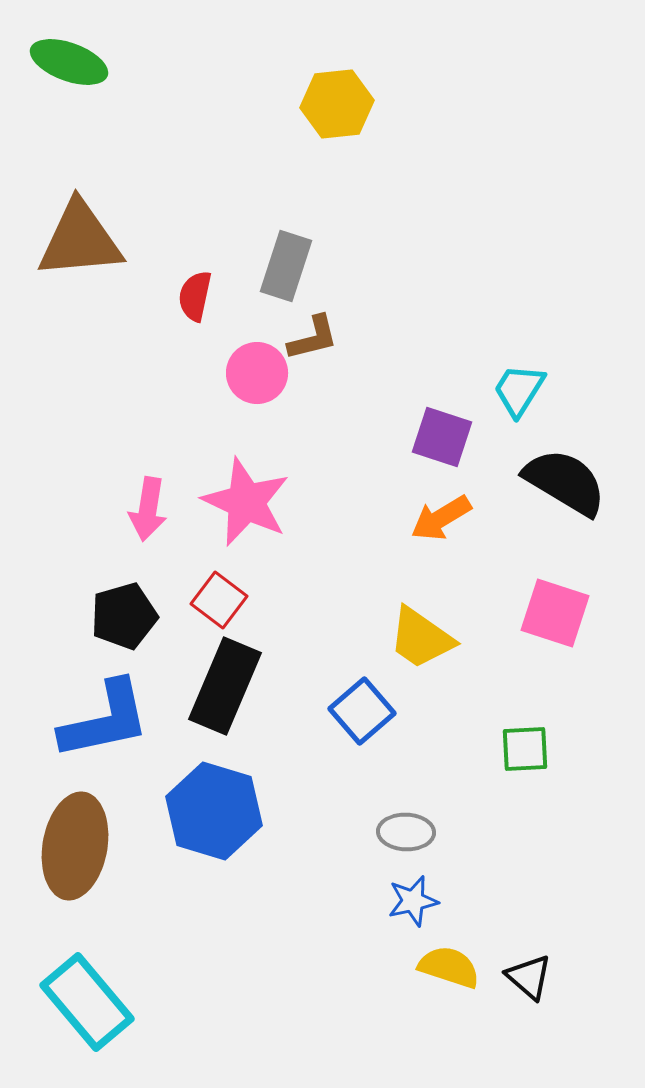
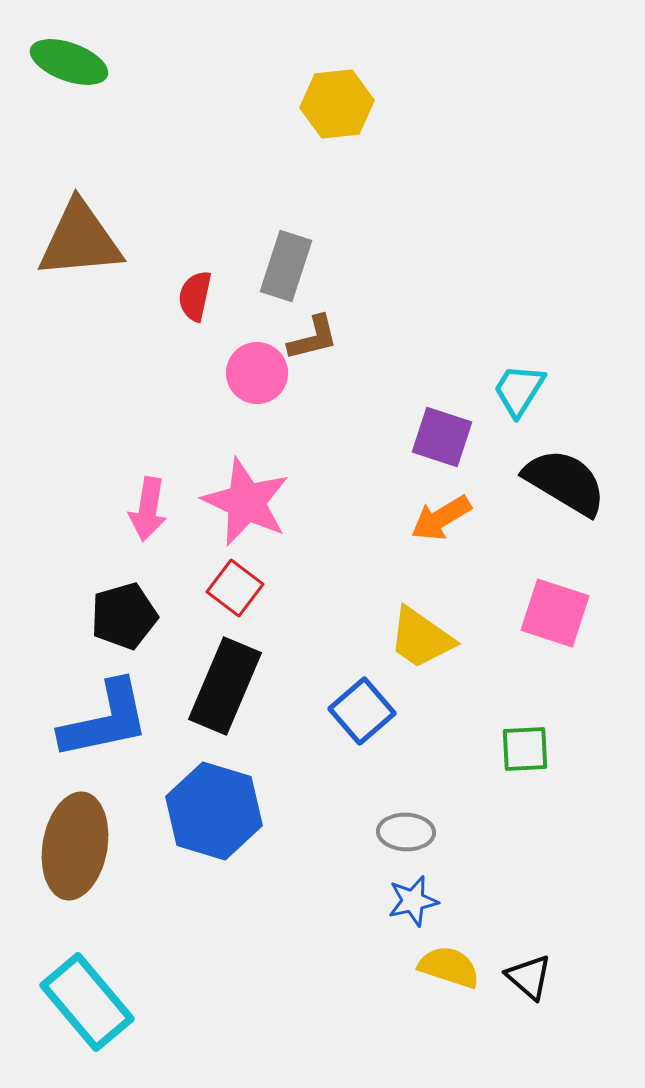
red square: moved 16 px right, 12 px up
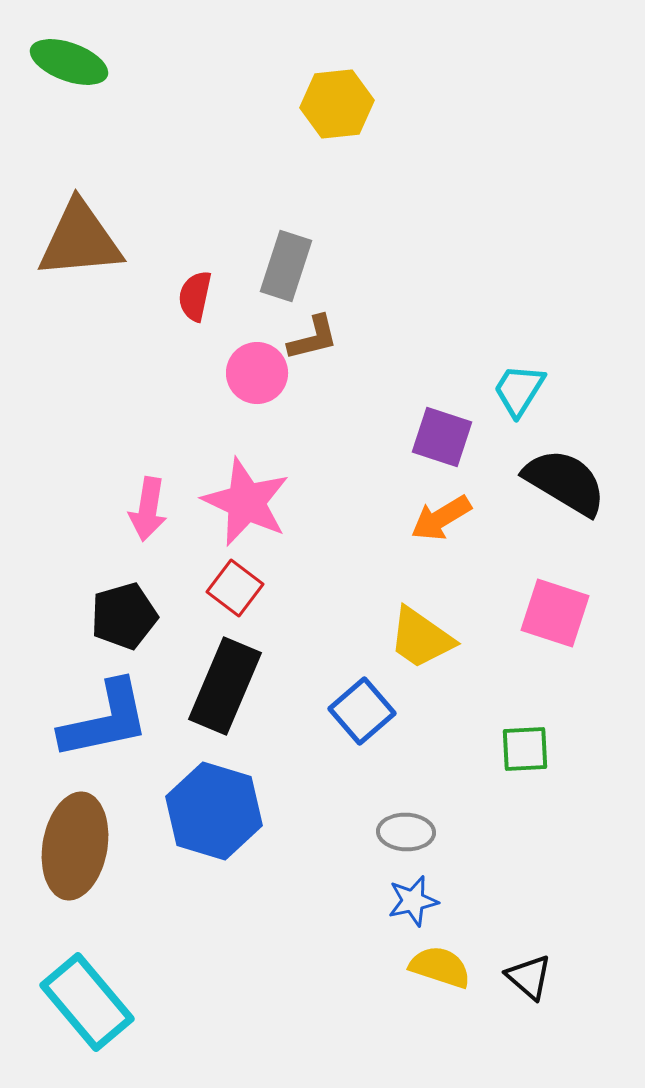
yellow semicircle: moved 9 px left
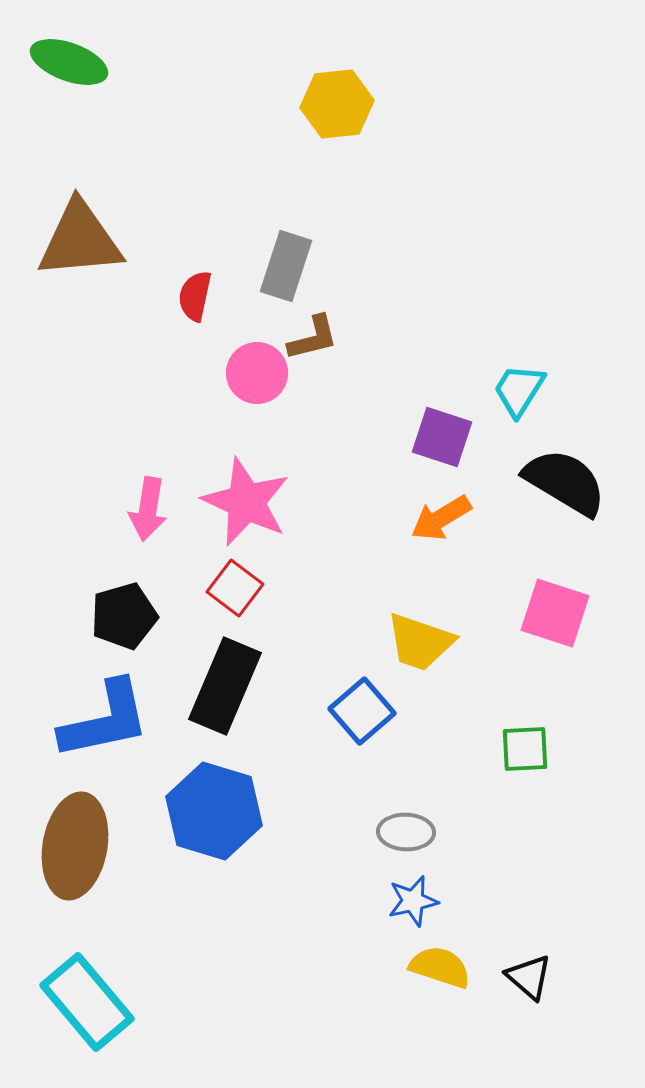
yellow trapezoid: moved 1 px left, 4 px down; rotated 16 degrees counterclockwise
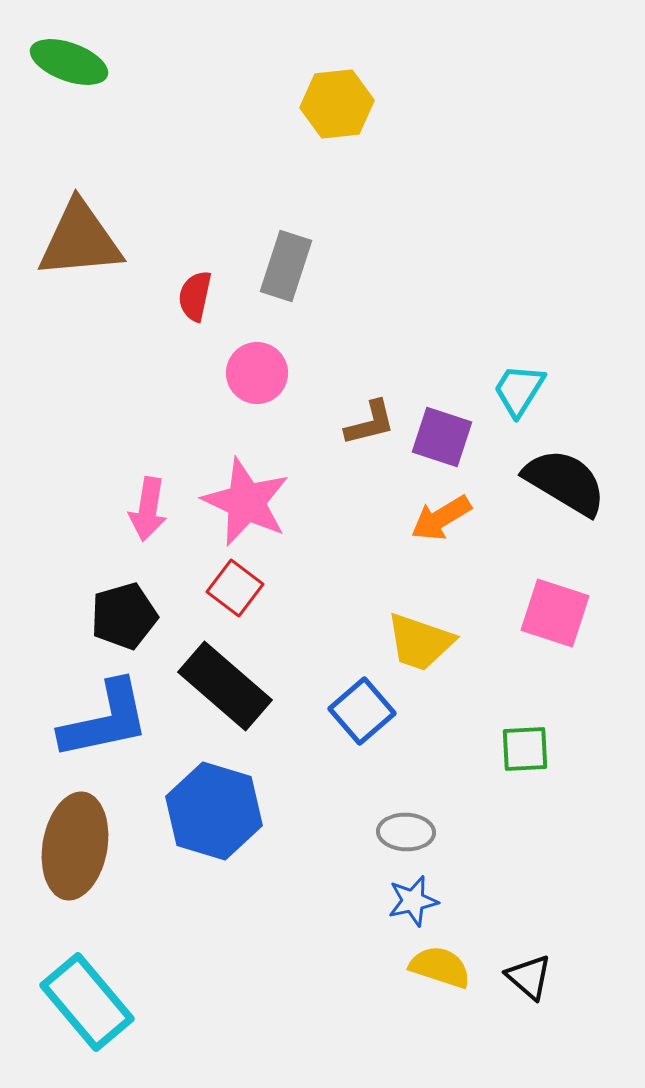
brown L-shape: moved 57 px right, 85 px down
black rectangle: rotated 72 degrees counterclockwise
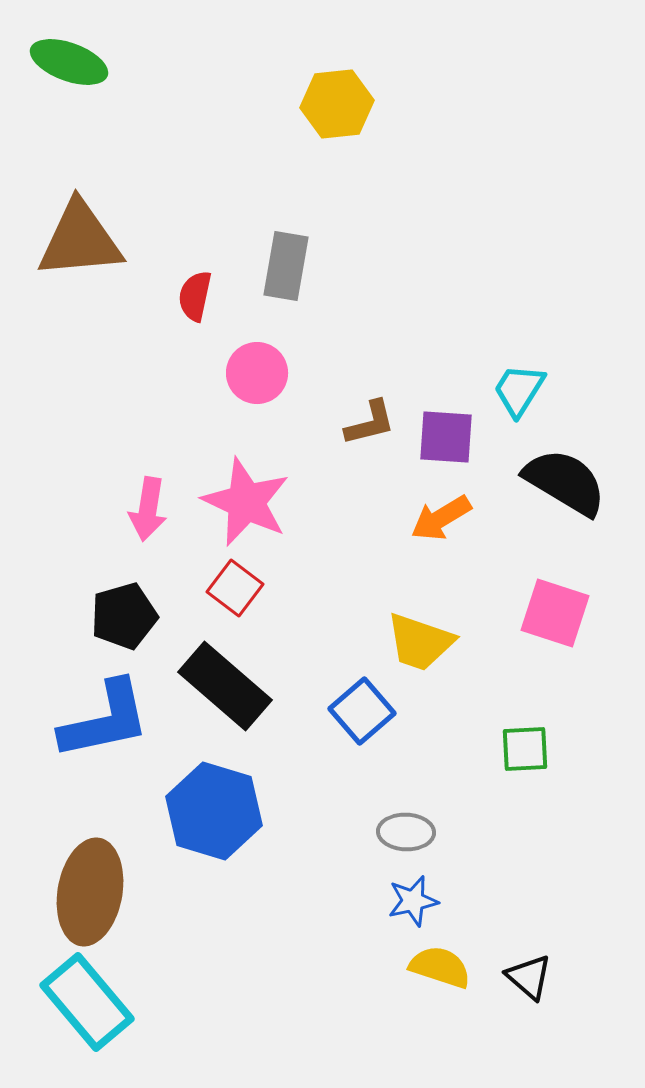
gray rectangle: rotated 8 degrees counterclockwise
purple square: moved 4 px right; rotated 14 degrees counterclockwise
brown ellipse: moved 15 px right, 46 px down
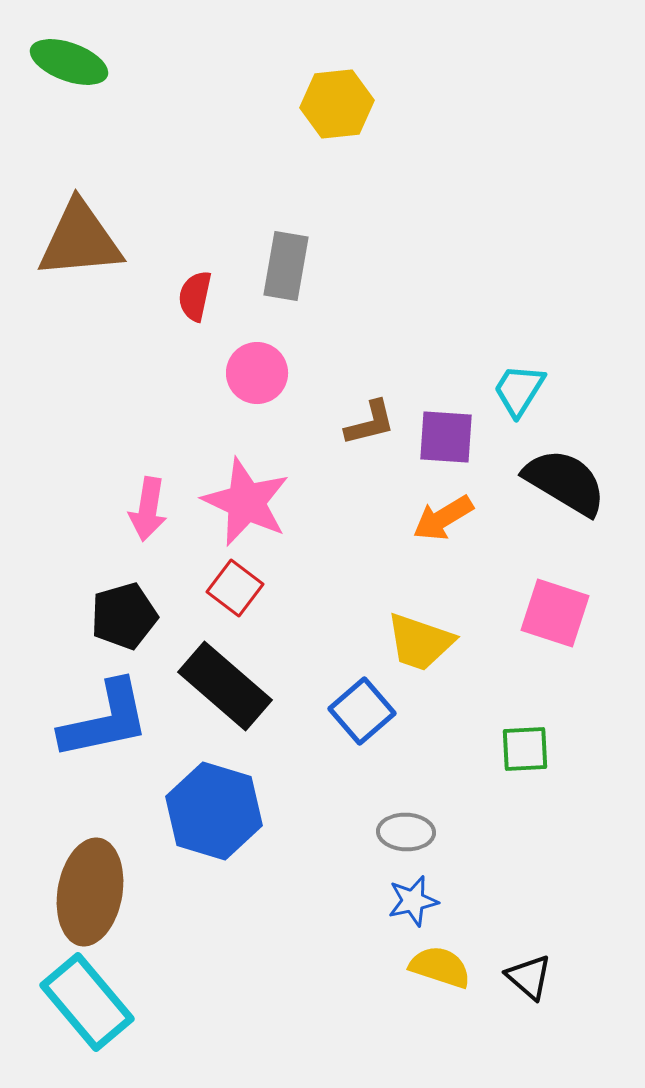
orange arrow: moved 2 px right
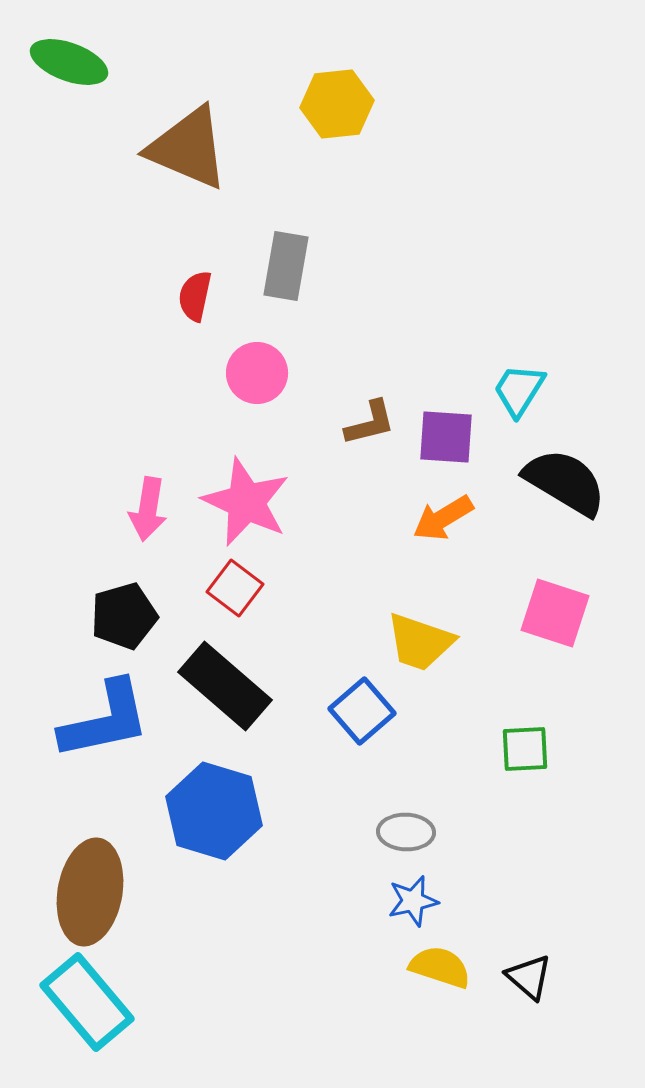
brown triangle: moved 108 px right, 92 px up; rotated 28 degrees clockwise
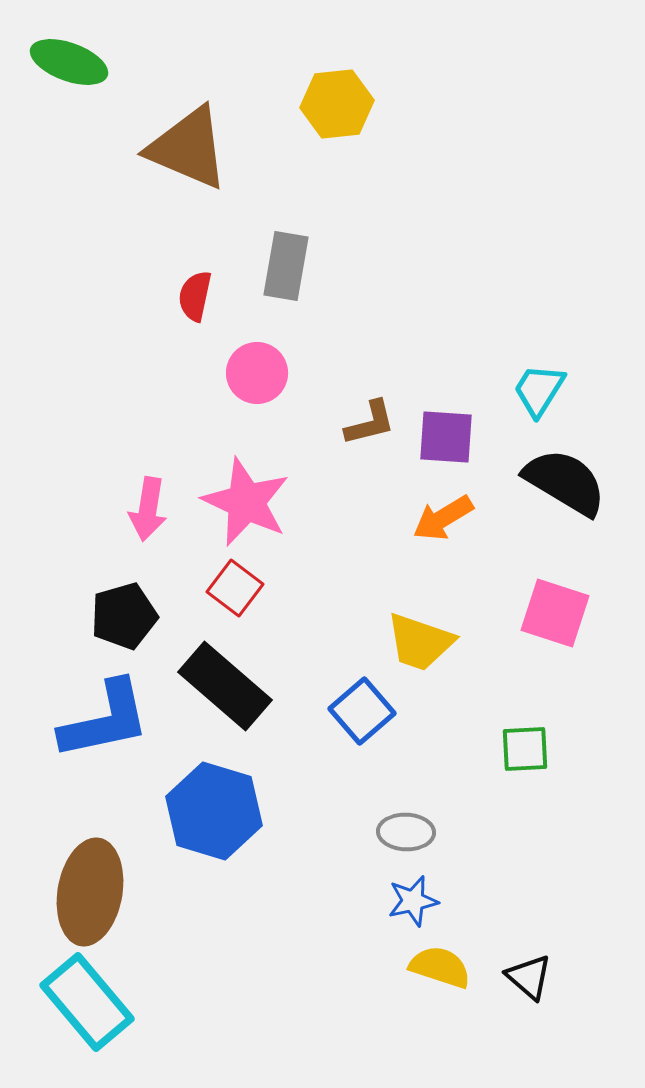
cyan trapezoid: moved 20 px right
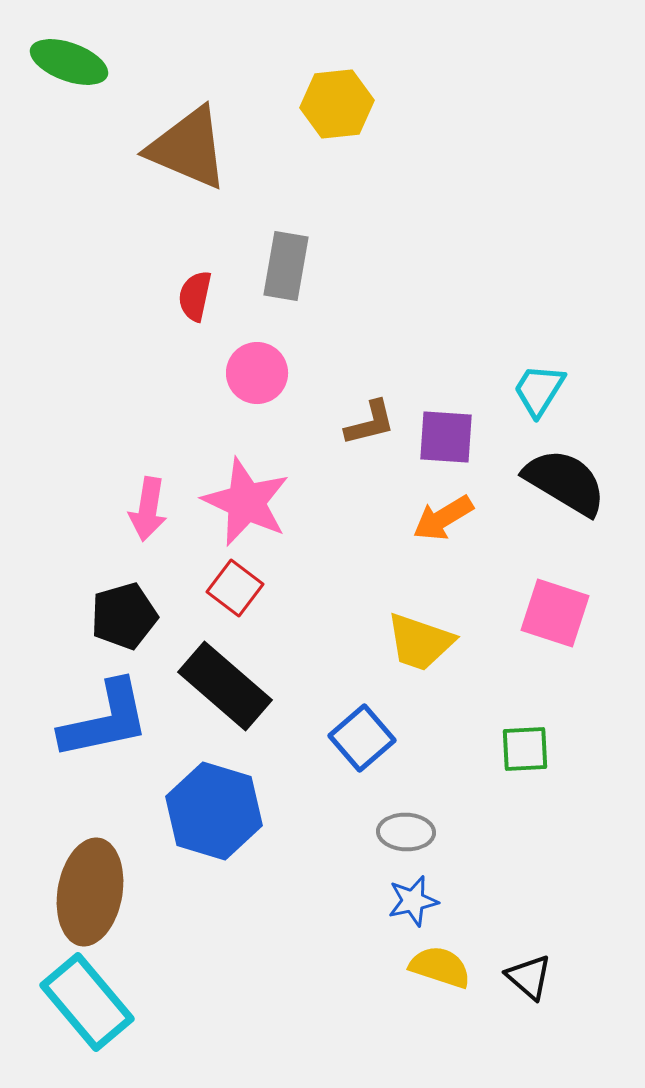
blue square: moved 27 px down
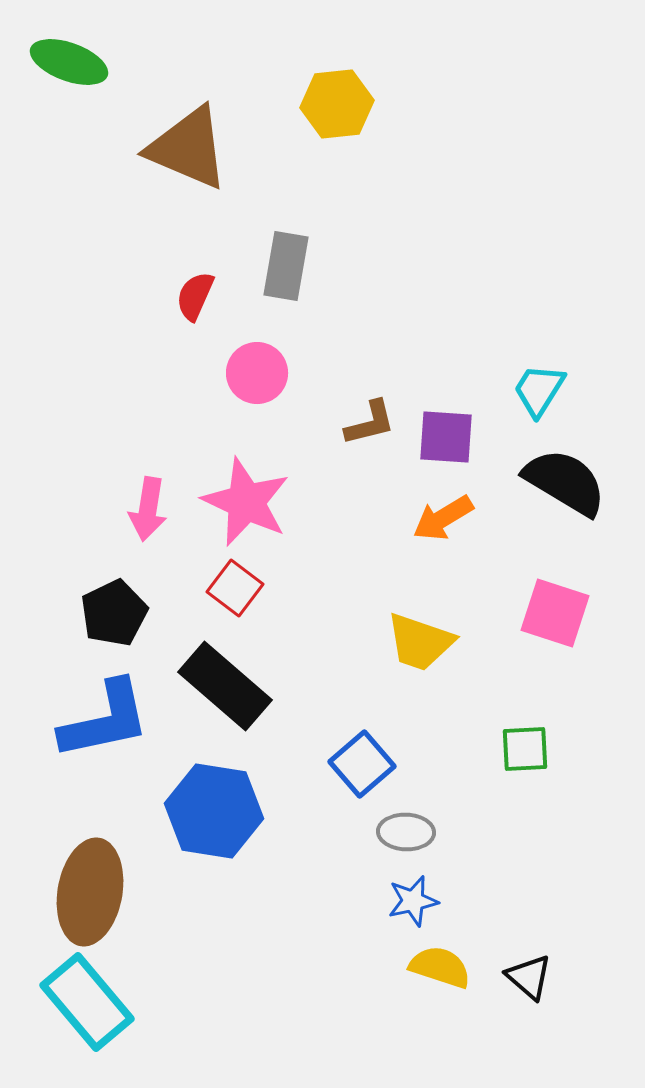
red semicircle: rotated 12 degrees clockwise
black pentagon: moved 10 px left, 3 px up; rotated 10 degrees counterclockwise
blue square: moved 26 px down
blue hexagon: rotated 8 degrees counterclockwise
